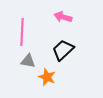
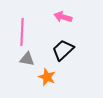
gray triangle: moved 1 px left, 2 px up
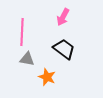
pink arrow: rotated 78 degrees counterclockwise
black trapezoid: moved 1 px right, 1 px up; rotated 80 degrees clockwise
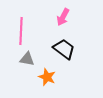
pink line: moved 1 px left, 1 px up
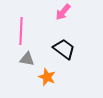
pink arrow: moved 5 px up; rotated 12 degrees clockwise
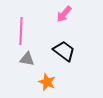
pink arrow: moved 1 px right, 2 px down
black trapezoid: moved 2 px down
orange star: moved 5 px down
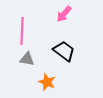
pink line: moved 1 px right
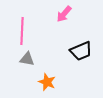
black trapezoid: moved 17 px right; rotated 120 degrees clockwise
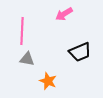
pink arrow: rotated 18 degrees clockwise
black trapezoid: moved 1 px left, 1 px down
orange star: moved 1 px right, 1 px up
